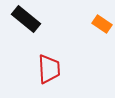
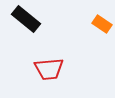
red trapezoid: rotated 88 degrees clockwise
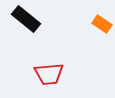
red trapezoid: moved 5 px down
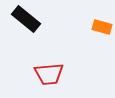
orange rectangle: moved 3 px down; rotated 18 degrees counterclockwise
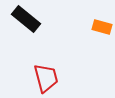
red trapezoid: moved 3 px left, 4 px down; rotated 100 degrees counterclockwise
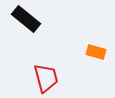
orange rectangle: moved 6 px left, 25 px down
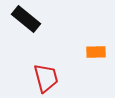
orange rectangle: rotated 18 degrees counterclockwise
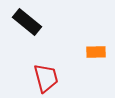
black rectangle: moved 1 px right, 3 px down
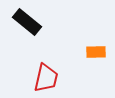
red trapezoid: rotated 28 degrees clockwise
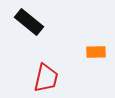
black rectangle: moved 2 px right
